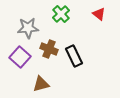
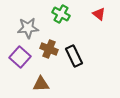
green cross: rotated 18 degrees counterclockwise
brown triangle: rotated 12 degrees clockwise
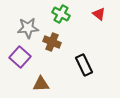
brown cross: moved 3 px right, 7 px up
black rectangle: moved 10 px right, 9 px down
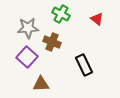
red triangle: moved 2 px left, 5 px down
purple square: moved 7 px right
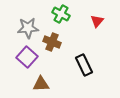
red triangle: moved 2 px down; rotated 32 degrees clockwise
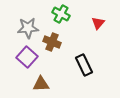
red triangle: moved 1 px right, 2 px down
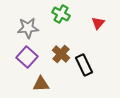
brown cross: moved 9 px right, 12 px down; rotated 18 degrees clockwise
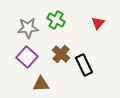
green cross: moved 5 px left, 6 px down
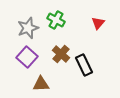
gray star: rotated 15 degrees counterclockwise
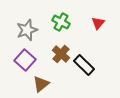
green cross: moved 5 px right, 2 px down
gray star: moved 1 px left, 2 px down
purple square: moved 2 px left, 3 px down
black rectangle: rotated 20 degrees counterclockwise
brown triangle: rotated 36 degrees counterclockwise
